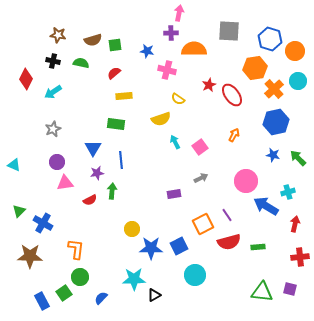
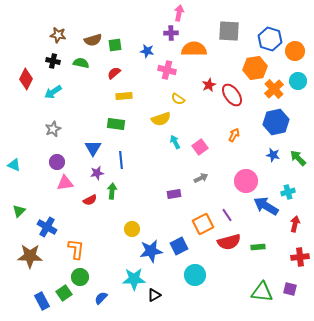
blue cross at (43, 223): moved 4 px right, 4 px down
blue star at (151, 248): moved 3 px down; rotated 10 degrees counterclockwise
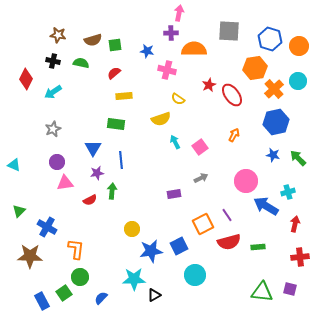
orange circle at (295, 51): moved 4 px right, 5 px up
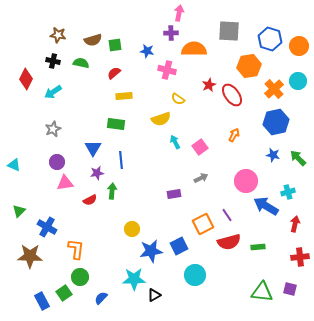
orange hexagon at (255, 68): moved 6 px left, 2 px up
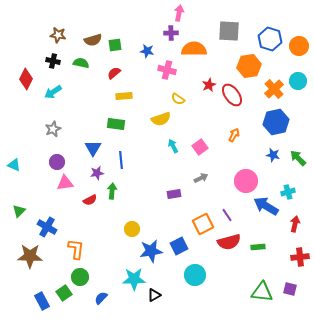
cyan arrow at (175, 142): moved 2 px left, 4 px down
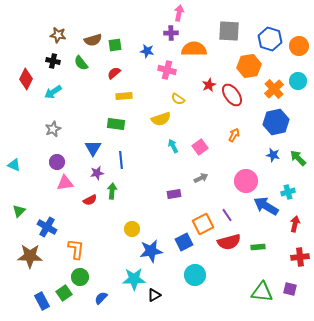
green semicircle at (81, 63): rotated 140 degrees counterclockwise
blue square at (179, 246): moved 5 px right, 4 px up
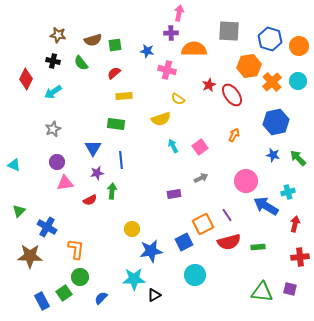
orange cross at (274, 89): moved 2 px left, 7 px up
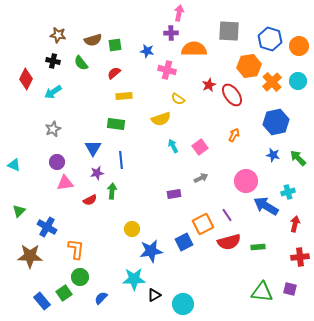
cyan circle at (195, 275): moved 12 px left, 29 px down
blue rectangle at (42, 301): rotated 12 degrees counterclockwise
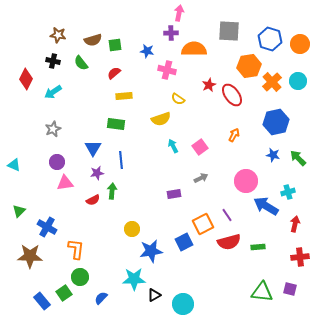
orange circle at (299, 46): moved 1 px right, 2 px up
red semicircle at (90, 200): moved 3 px right
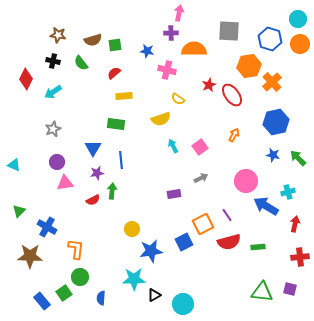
cyan circle at (298, 81): moved 62 px up
blue semicircle at (101, 298): rotated 40 degrees counterclockwise
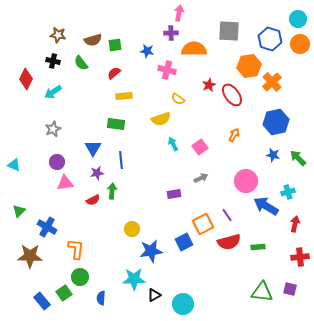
cyan arrow at (173, 146): moved 2 px up
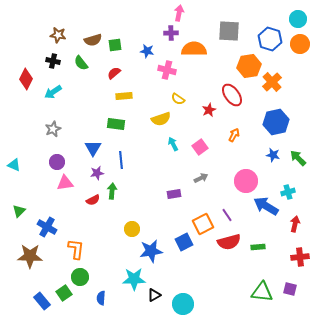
red star at (209, 85): moved 25 px down
